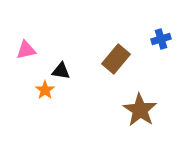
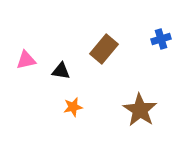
pink triangle: moved 10 px down
brown rectangle: moved 12 px left, 10 px up
orange star: moved 28 px right, 17 px down; rotated 24 degrees clockwise
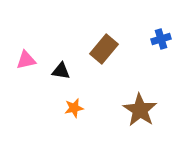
orange star: moved 1 px right, 1 px down
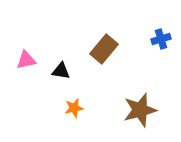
brown star: rotated 24 degrees clockwise
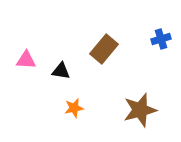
pink triangle: rotated 15 degrees clockwise
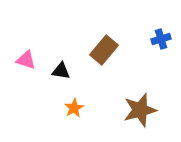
brown rectangle: moved 1 px down
pink triangle: rotated 15 degrees clockwise
orange star: rotated 18 degrees counterclockwise
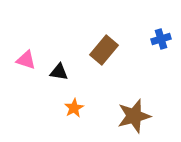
black triangle: moved 2 px left, 1 px down
brown star: moved 6 px left, 6 px down
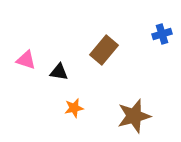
blue cross: moved 1 px right, 5 px up
orange star: rotated 18 degrees clockwise
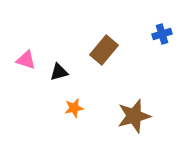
black triangle: rotated 24 degrees counterclockwise
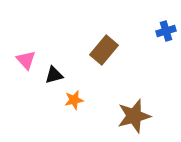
blue cross: moved 4 px right, 3 px up
pink triangle: rotated 30 degrees clockwise
black triangle: moved 5 px left, 3 px down
orange star: moved 8 px up
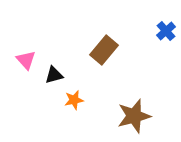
blue cross: rotated 24 degrees counterclockwise
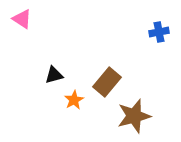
blue cross: moved 7 px left, 1 px down; rotated 30 degrees clockwise
brown rectangle: moved 3 px right, 32 px down
pink triangle: moved 4 px left, 41 px up; rotated 15 degrees counterclockwise
orange star: rotated 18 degrees counterclockwise
